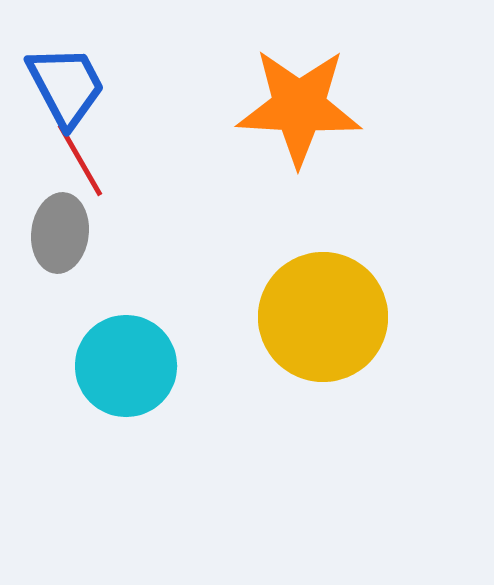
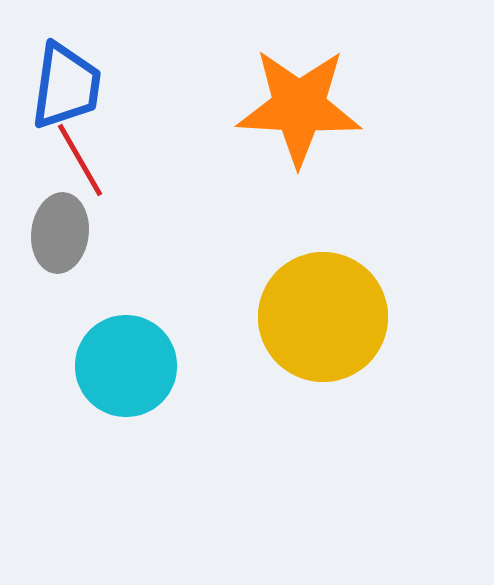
blue trapezoid: rotated 36 degrees clockwise
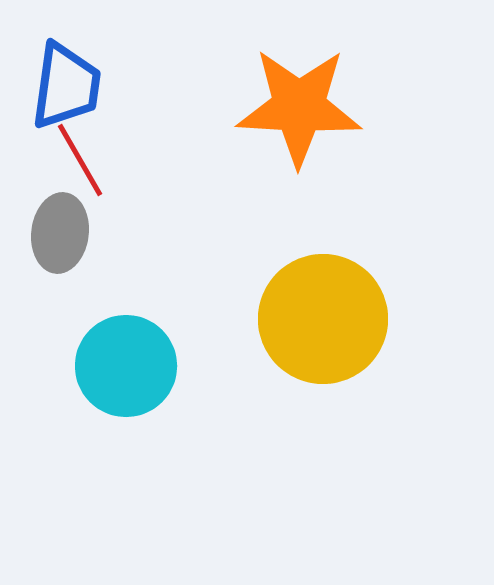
yellow circle: moved 2 px down
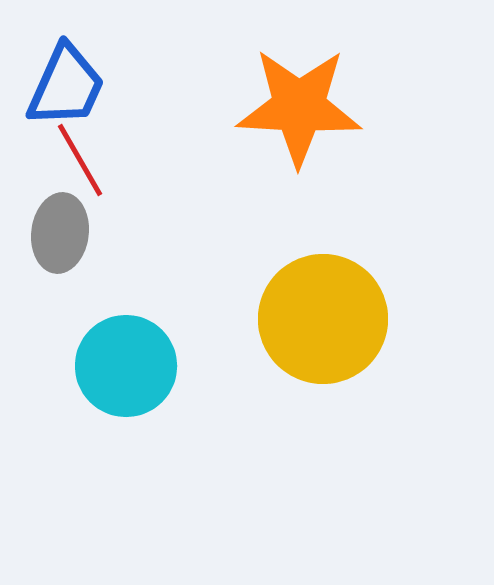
blue trapezoid: rotated 16 degrees clockwise
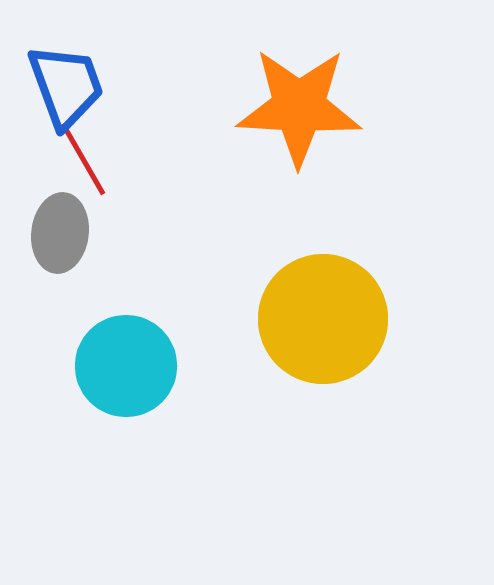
blue trapezoid: rotated 44 degrees counterclockwise
red line: moved 3 px right, 1 px up
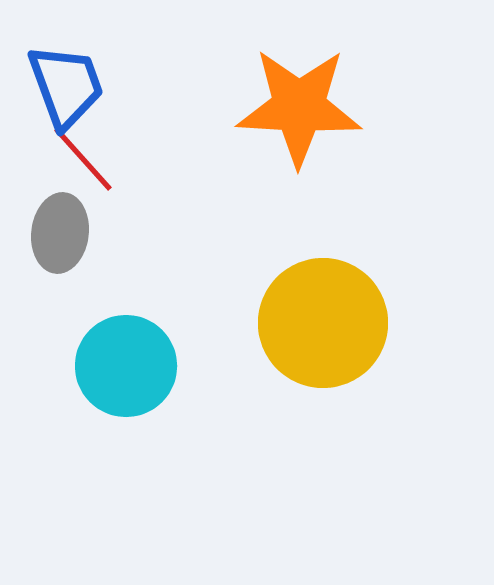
red line: rotated 12 degrees counterclockwise
yellow circle: moved 4 px down
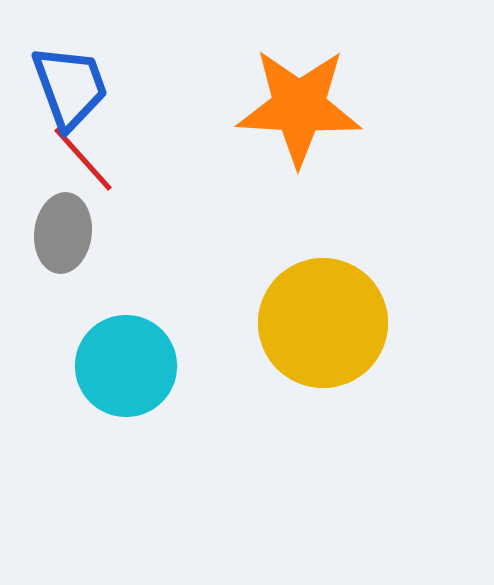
blue trapezoid: moved 4 px right, 1 px down
gray ellipse: moved 3 px right
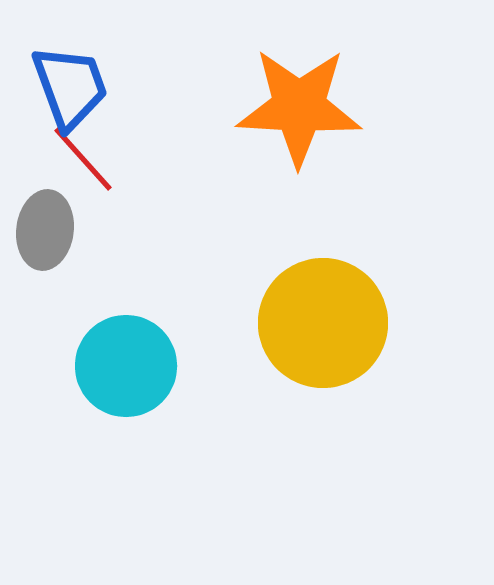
gray ellipse: moved 18 px left, 3 px up
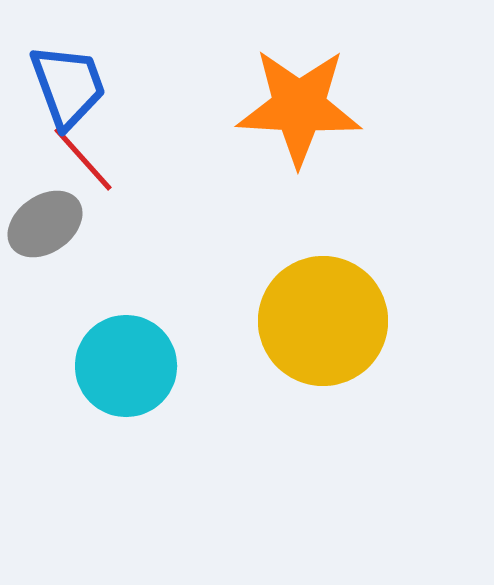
blue trapezoid: moved 2 px left, 1 px up
gray ellipse: moved 6 px up; rotated 48 degrees clockwise
yellow circle: moved 2 px up
